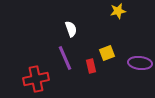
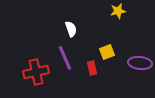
yellow square: moved 1 px up
red rectangle: moved 1 px right, 2 px down
red cross: moved 7 px up
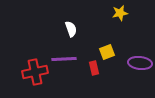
yellow star: moved 2 px right, 2 px down
purple line: moved 1 px left, 1 px down; rotated 70 degrees counterclockwise
red rectangle: moved 2 px right
red cross: moved 1 px left
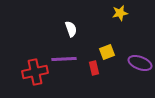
purple ellipse: rotated 15 degrees clockwise
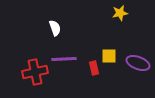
white semicircle: moved 16 px left, 1 px up
yellow square: moved 2 px right, 4 px down; rotated 21 degrees clockwise
purple ellipse: moved 2 px left
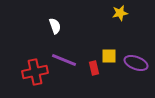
white semicircle: moved 2 px up
purple line: moved 1 px down; rotated 25 degrees clockwise
purple ellipse: moved 2 px left
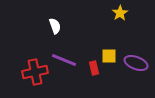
yellow star: rotated 21 degrees counterclockwise
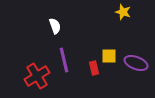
yellow star: moved 3 px right, 1 px up; rotated 21 degrees counterclockwise
purple line: rotated 55 degrees clockwise
red cross: moved 2 px right, 4 px down; rotated 20 degrees counterclockwise
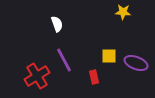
yellow star: rotated 14 degrees counterclockwise
white semicircle: moved 2 px right, 2 px up
purple line: rotated 15 degrees counterclockwise
red rectangle: moved 9 px down
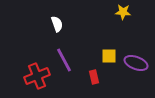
red cross: rotated 10 degrees clockwise
